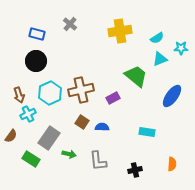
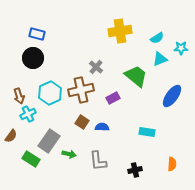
gray cross: moved 26 px right, 43 px down
black circle: moved 3 px left, 3 px up
brown arrow: moved 1 px down
gray rectangle: moved 3 px down
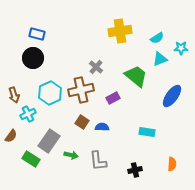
brown arrow: moved 5 px left, 1 px up
green arrow: moved 2 px right, 1 px down
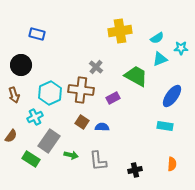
black circle: moved 12 px left, 7 px down
green trapezoid: rotated 10 degrees counterclockwise
brown cross: rotated 20 degrees clockwise
cyan cross: moved 7 px right, 3 px down
cyan rectangle: moved 18 px right, 6 px up
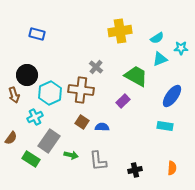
black circle: moved 6 px right, 10 px down
purple rectangle: moved 10 px right, 3 px down; rotated 16 degrees counterclockwise
brown semicircle: moved 2 px down
orange semicircle: moved 4 px down
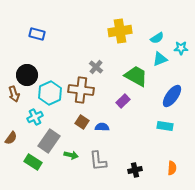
brown arrow: moved 1 px up
green rectangle: moved 2 px right, 3 px down
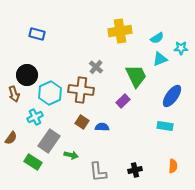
green trapezoid: rotated 35 degrees clockwise
gray L-shape: moved 11 px down
orange semicircle: moved 1 px right, 2 px up
